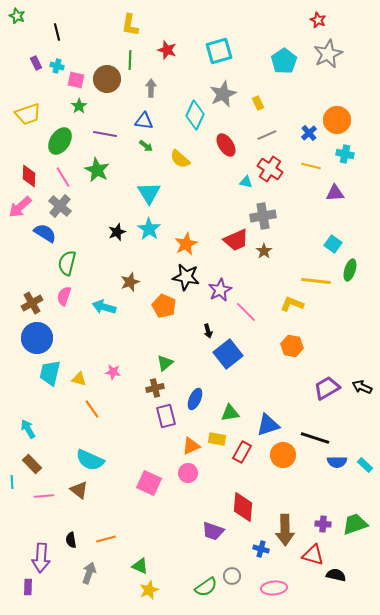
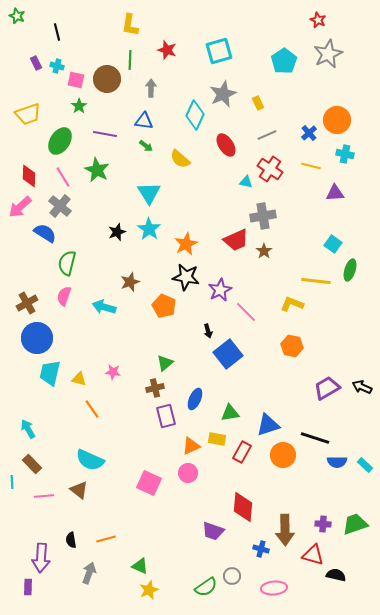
brown cross at (32, 303): moved 5 px left
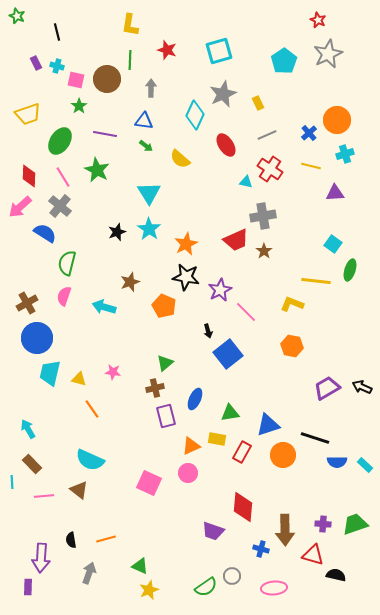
cyan cross at (345, 154): rotated 30 degrees counterclockwise
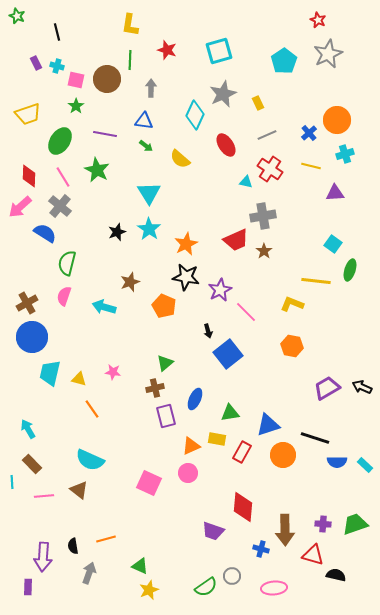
green star at (79, 106): moved 3 px left
blue circle at (37, 338): moved 5 px left, 1 px up
black semicircle at (71, 540): moved 2 px right, 6 px down
purple arrow at (41, 558): moved 2 px right, 1 px up
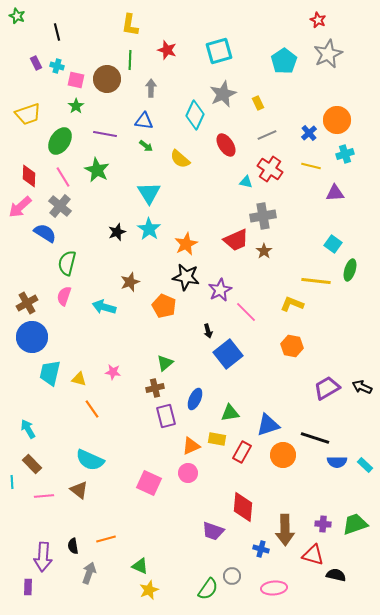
green semicircle at (206, 587): moved 2 px right, 2 px down; rotated 20 degrees counterclockwise
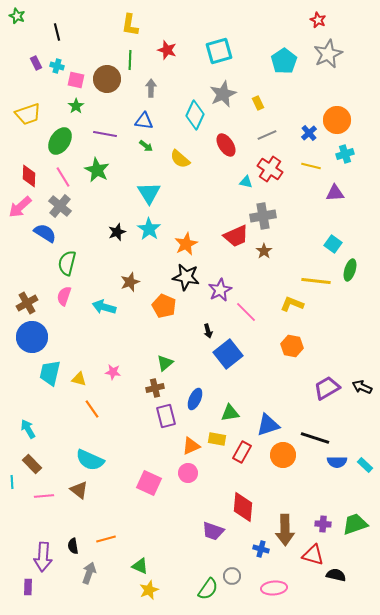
red trapezoid at (236, 240): moved 4 px up
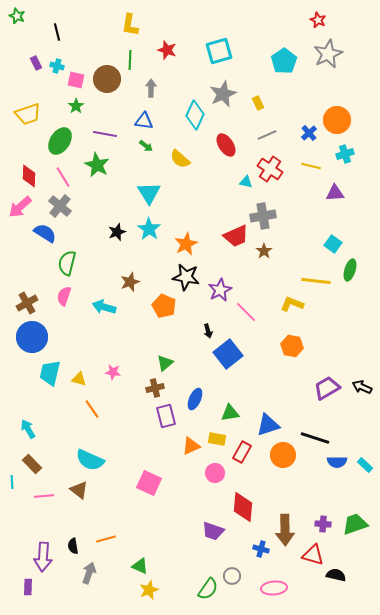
green star at (97, 170): moved 5 px up
pink circle at (188, 473): moved 27 px right
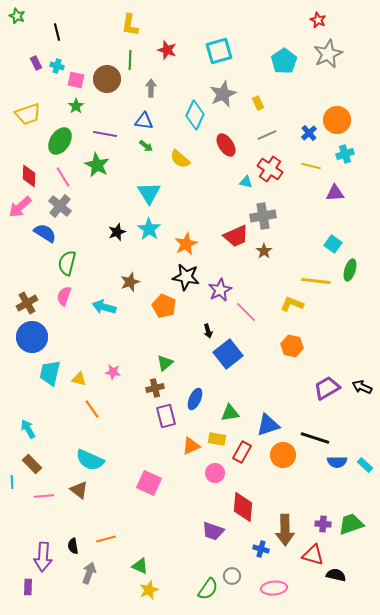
green trapezoid at (355, 524): moved 4 px left
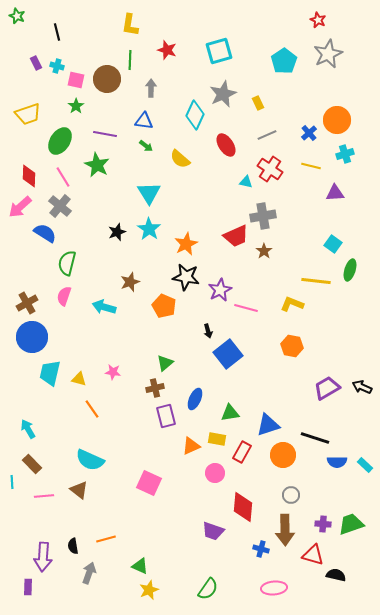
pink line at (246, 312): moved 4 px up; rotated 30 degrees counterclockwise
gray circle at (232, 576): moved 59 px right, 81 px up
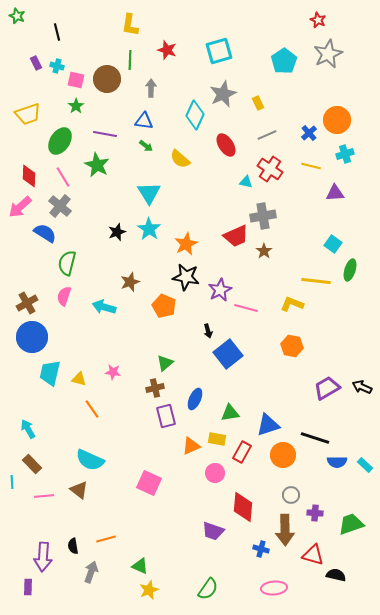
purple cross at (323, 524): moved 8 px left, 11 px up
gray arrow at (89, 573): moved 2 px right, 1 px up
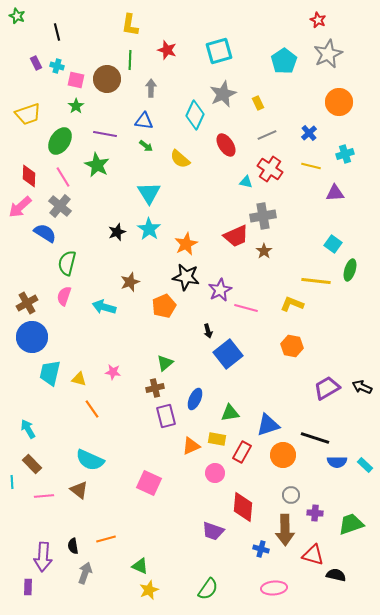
orange circle at (337, 120): moved 2 px right, 18 px up
orange pentagon at (164, 306): rotated 25 degrees clockwise
gray arrow at (91, 572): moved 6 px left, 1 px down
